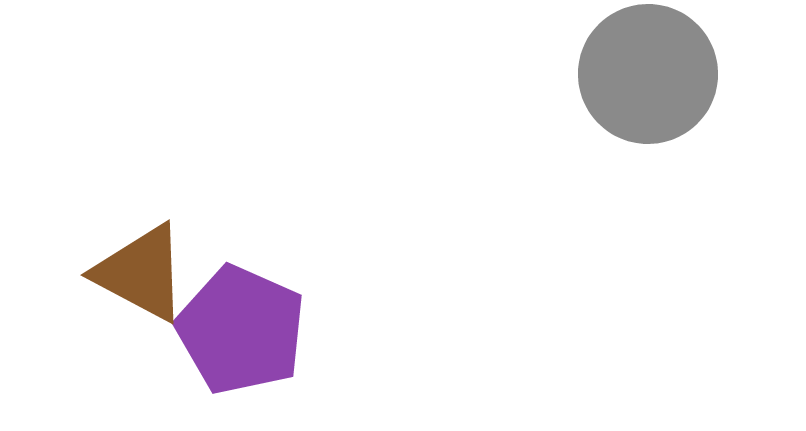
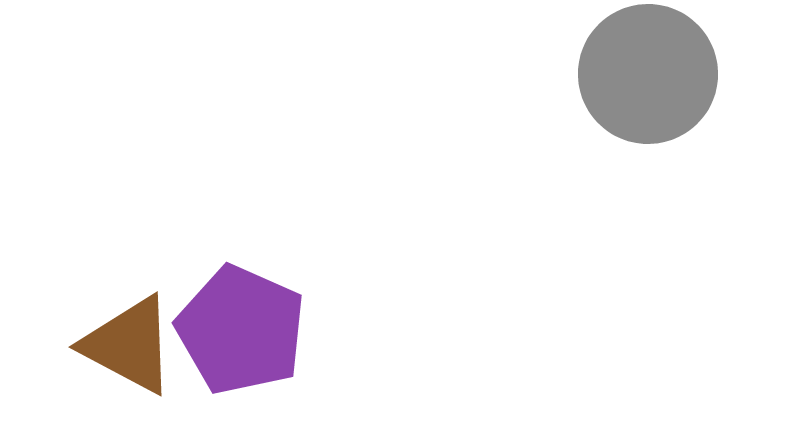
brown triangle: moved 12 px left, 72 px down
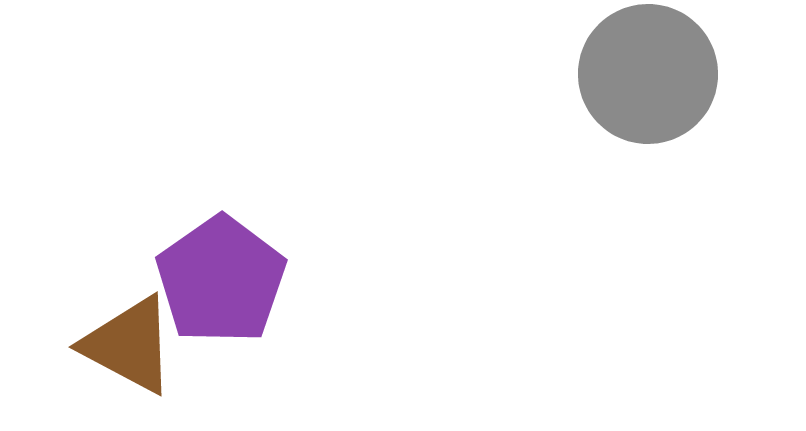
purple pentagon: moved 20 px left, 50 px up; rotated 13 degrees clockwise
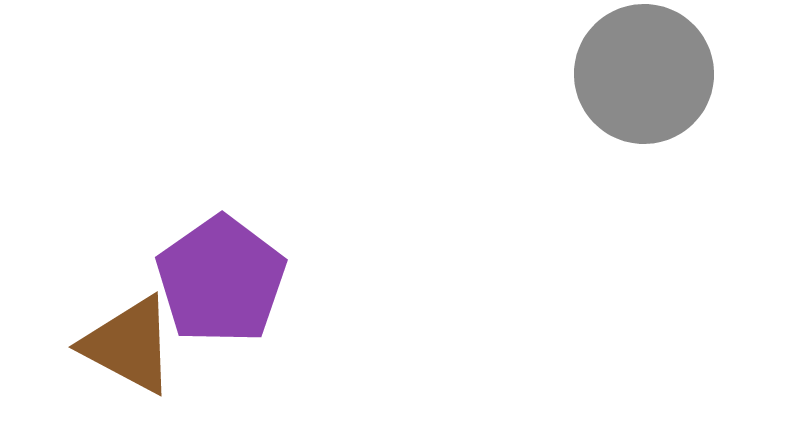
gray circle: moved 4 px left
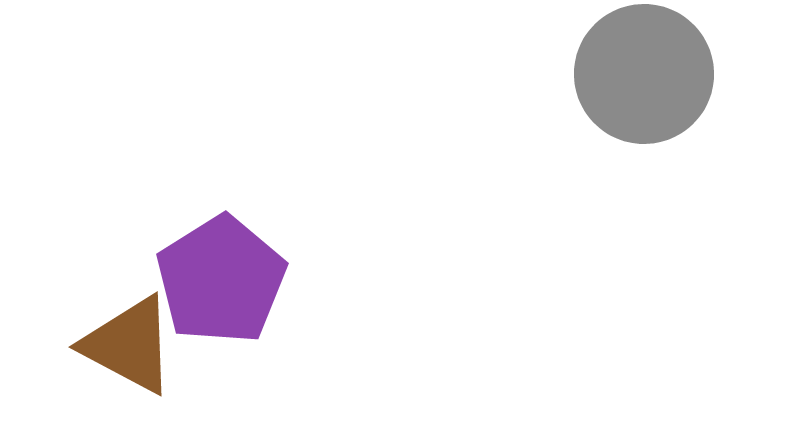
purple pentagon: rotated 3 degrees clockwise
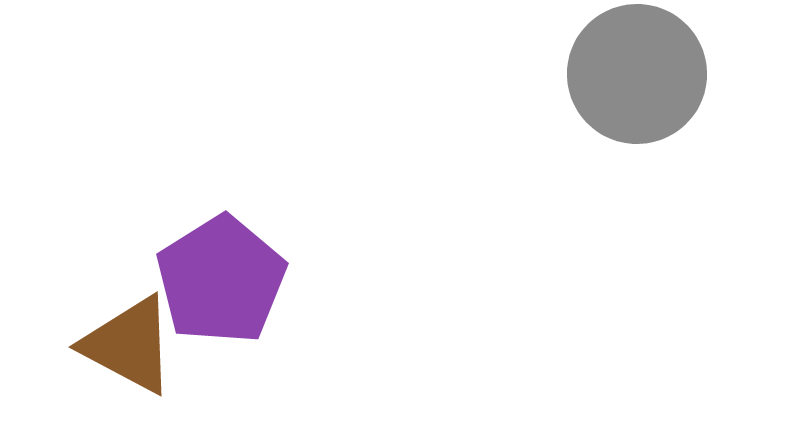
gray circle: moved 7 px left
